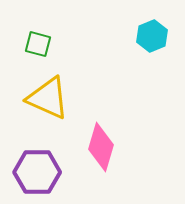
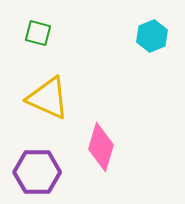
green square: moved 11 px up
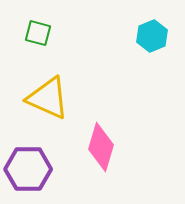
purple hexagon: moved 9 px left, 3 px up
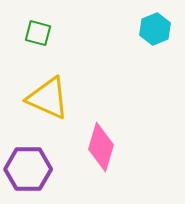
cyan hexagon: moved 3 px right, 7 px up
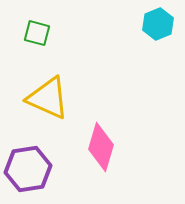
cyan hexagon: moved 3 px right, 5 px up
green square: moved 1 px left
purple hexagon: rotated 9 degrees counterclockwise
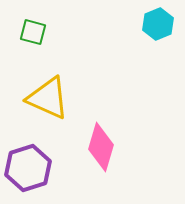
green square: moved 4 px left, 1 px up
purple hexagon: moved 1 px up; rotated 9 degrees counterclockwise
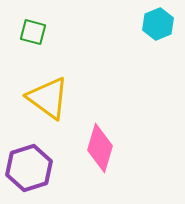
yellow triangle: rotated 12 degrees clockwise
pink diamond: moved 1 px left, 1 px down
purple hexagon: moved 1 px right
